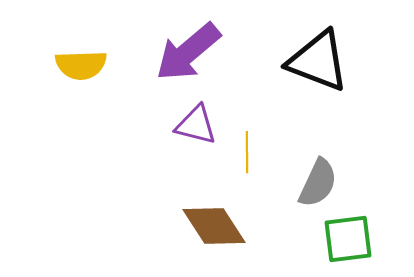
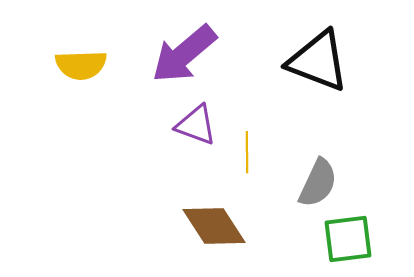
purple arrow: moved 4 px left, 2 px down
purple triangle: rotated 6 degrees clockwise
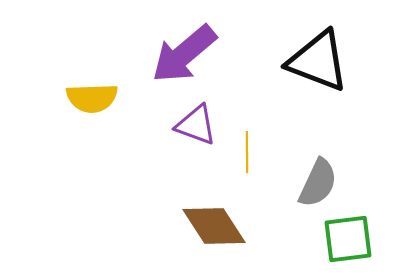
yellow semicircle: moved 11 px right, 33 px down
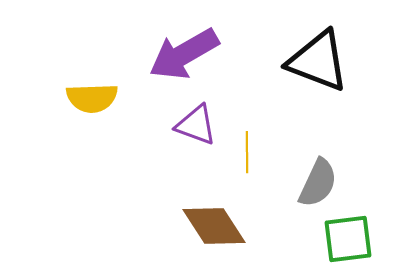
purple arrow: rotated 10 degrees clockwise
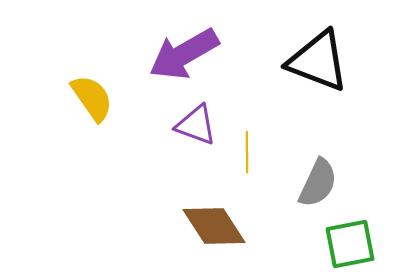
yellow semicircle: rotated 123 degrees counterclockwise
green square: moved 2 px right, 5 px down; rotated 4 degrees counterclockwise
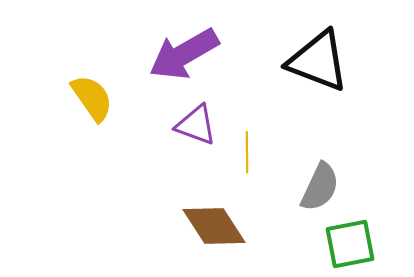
gray semicircle: moved 2 px right, 4 px down
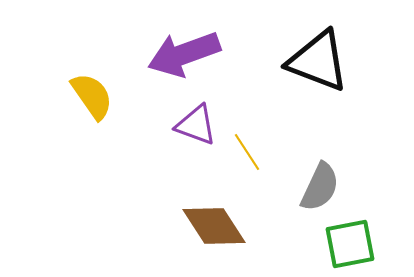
purple arrow: rotated 10 degrees clockwise
yellow semicircle: moved 2 px up
yellow line: rotated 33 degrees counterclockwise
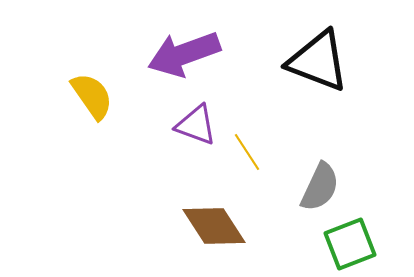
green square: rotated 10 degrees counterclockwise
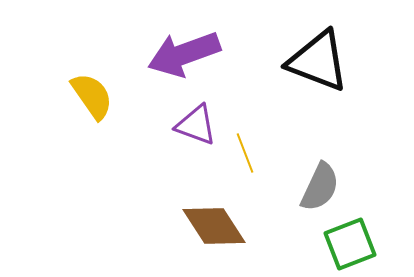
yellow line: moved 2 px left, 1 px down; rotated 12 degrees clockwise
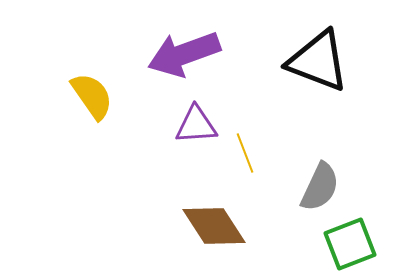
purple triangle: rotated 24 degrees counterclockwise
